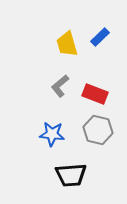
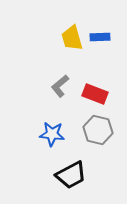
blue rectangle: rotated 42 degrees clockwise
yellow trapezoid: moved 5 px right, 6 px up
black trapezoid: rotated 24 degrees counterclockwise
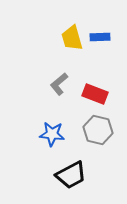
gray L-shape: moved 1 px left, 2 px up
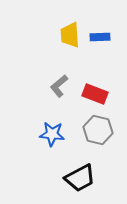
yellow trapezoid: moved 2 px left, 3 px up; rotated 12 degrees clockwise
gray L-shape: moved 2 px down
black trapezoid: moved 9 px right, 3 px down
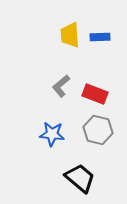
gray L-shape: moved 2 px right
black trapezoid: rotated 112 degrees counterclockwise
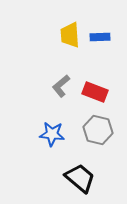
red rectangle: moved 2 px up
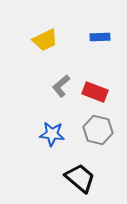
yellow trapezoid: moved 25 px left, 5 px down; rotated 112 degrees counterclockwise
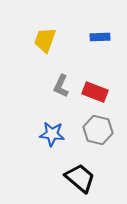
yellow trapezoid: rotated 136 degrees clockwise
gray L-shape: rotated 25 degrees counterclockwise
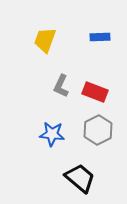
gray hexagon: rotated 20 degrees clockwise
